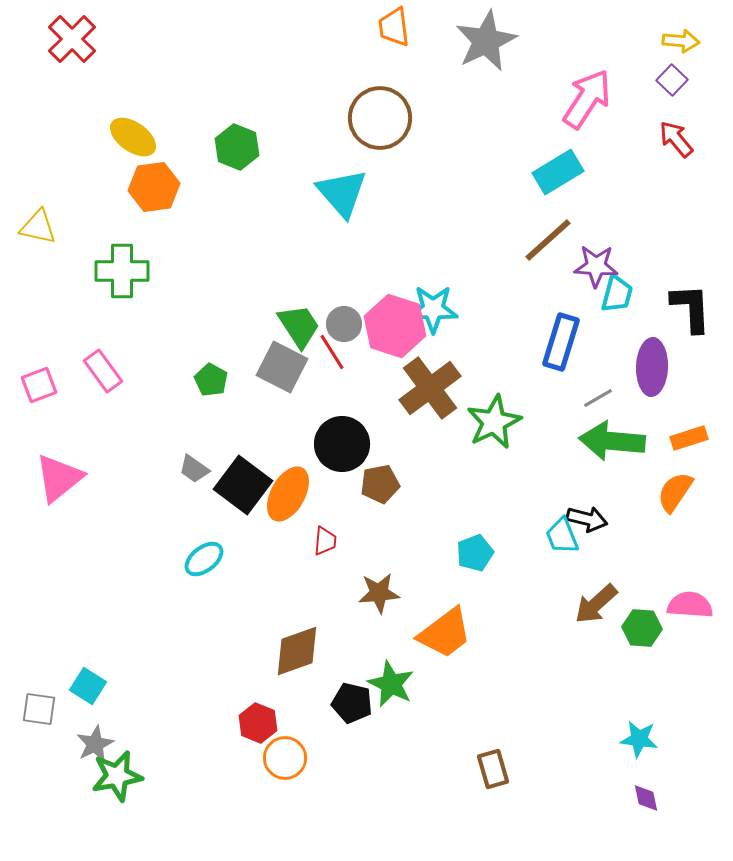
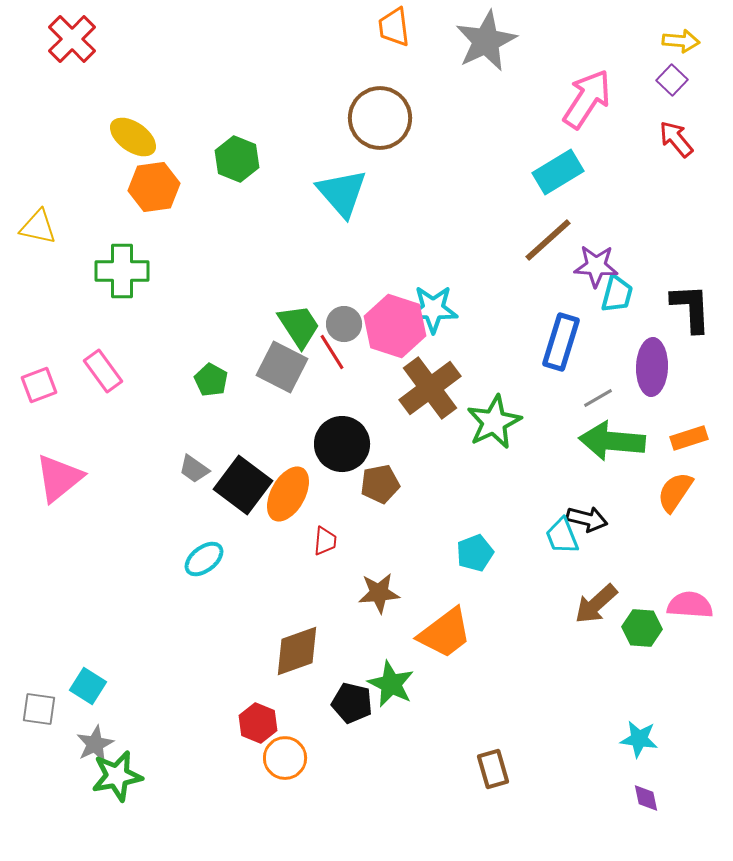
green hexagon at (237, 147): moved 12 px down
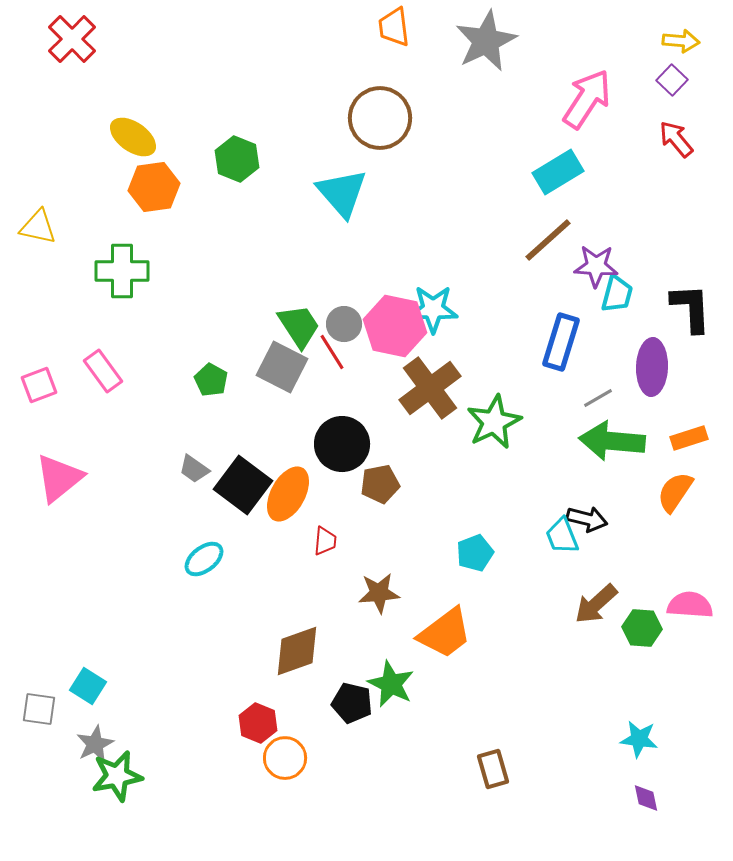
pink hexagon at (395, 326): rotated 6 degrees counterclockwise
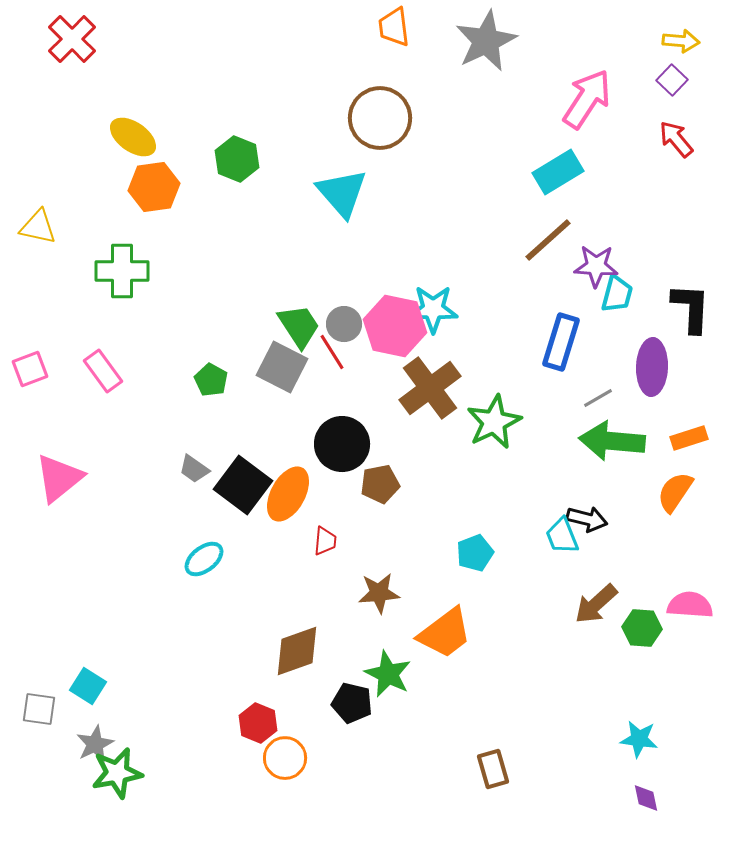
black L-shape at (691, 308): rotated 6 degrees clockwise
pink square at (39, 385): moved 9 px left, 16 px up
green star at (391, 684): moved 3 px left, 10 px up
green star at (117, 776): moved 3 px up
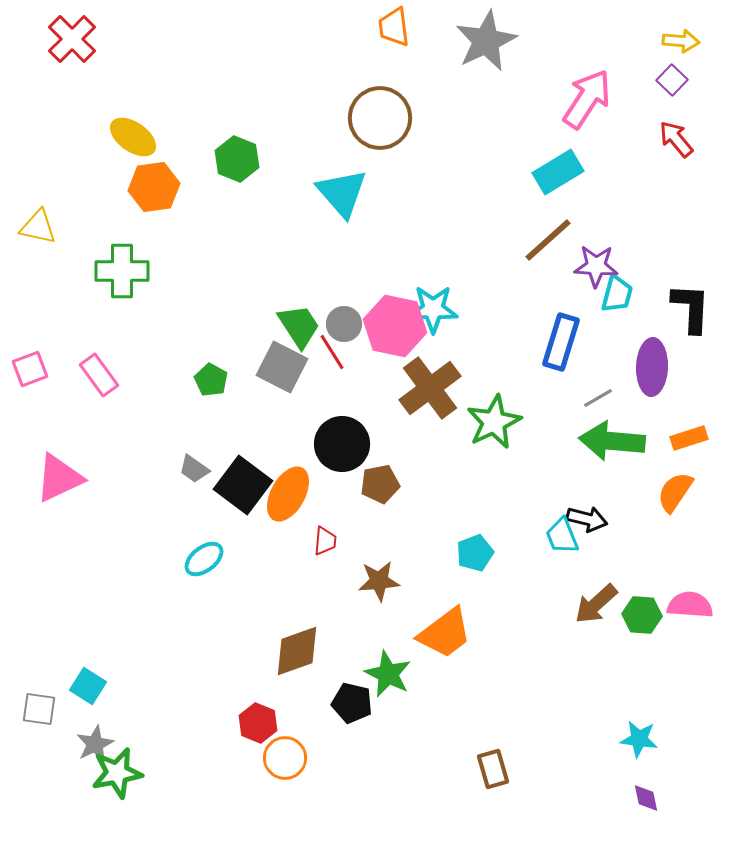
pink rectangle at (103, 371): moved 4 px left, 4 px down
pink triangle at (59, 478): rotated 14 degrees clockwise
brown star at (379, 593): moved 12 px up
green hexagon at (642, 628): moved 13 px up
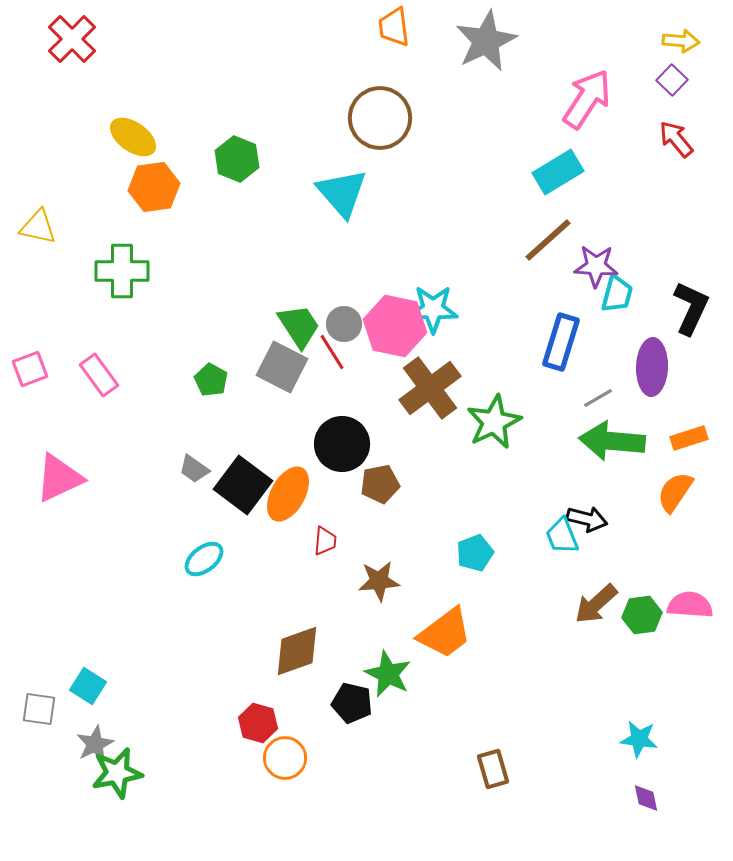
black L-shape at (691, 308): rotated 22 degrees clockwise
green hexagon at (642, 615): rotated 12 degrees counterclockwise
red hexagon at (258, 723): rotated 6 degrees counterclockwise
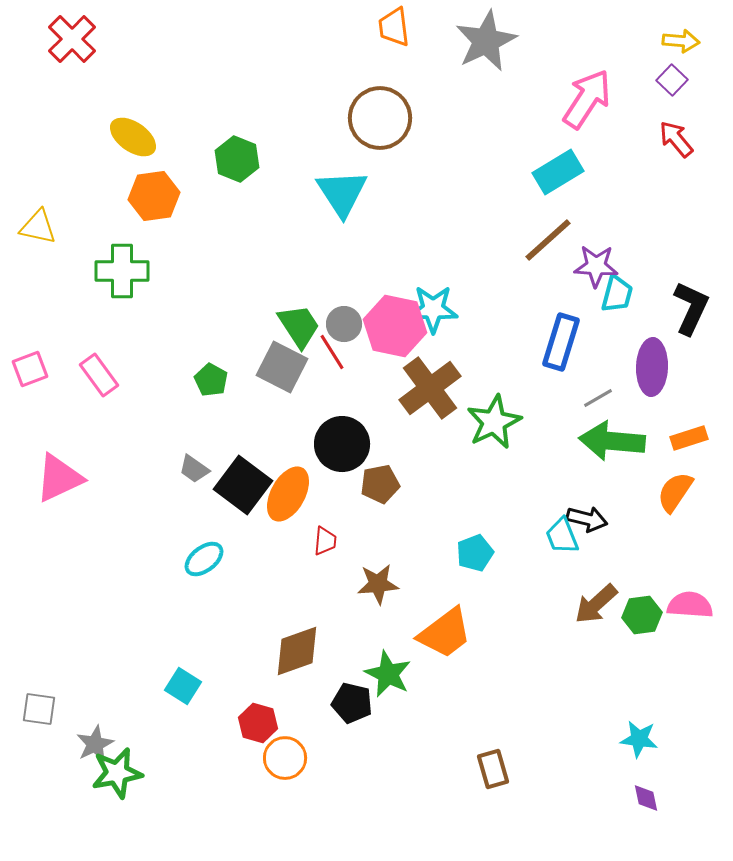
orange hexagon at (154, 187): moved 9 px down
cyan triangle at (342, 193): rotated 8 degrees clockwise
brown star at (379, 581): moved 1 px left, 3 px down
cyan square at (88, 686): moved 95 px right
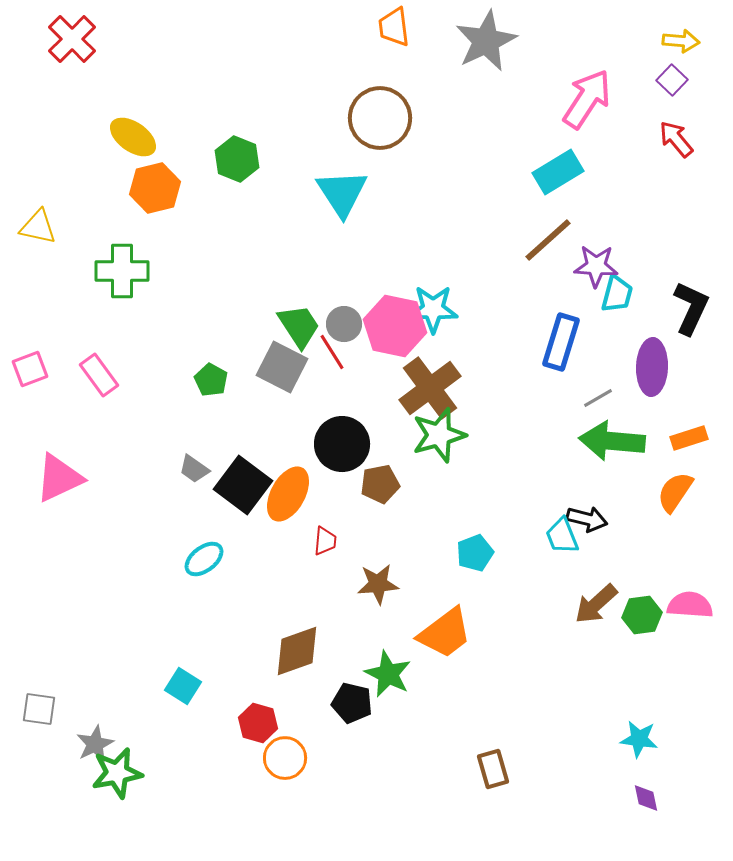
orange hexagon at (154, 196): moved 1 px right, 8 px up; rotated 6 degrees counterclockwise
green star at (494, 422): moved 55 px left, 13 px down; rotated 10 degrees clockwise
